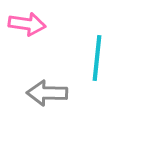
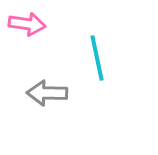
cyan line: rotated 18 degrees counterclockwise
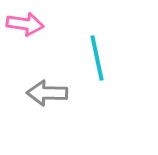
pink arrow: moved 2 px left
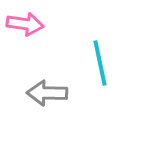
cyan line: moved 3 px right, 5 px down
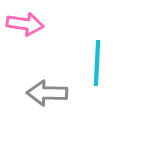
cyan line: moved 3 px left; rotated 15 degrees clockwise
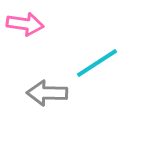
cyan line: rotated 54 degrees clockwise
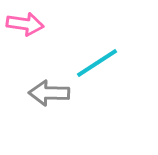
gray arrow: moved 2 px right
